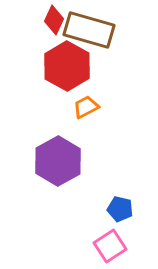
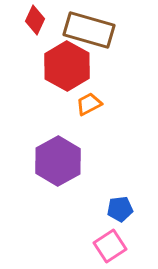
red diamond: moved 19 px left
orange trapezoid: moved 3 px right, 3 px up
blue pentagon: rotated 20 degrees counterclockwise
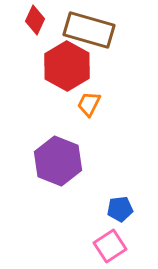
orange trapezoid: rotated 36 degrees counterclockwise
purple hexagon: rotated 9 degrees counterclockwise
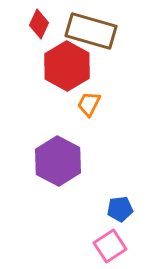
red diamond: moved 4 px right, 4 px down
brown rectangle: moved 2 px right, 1 px down
purple hexagon: rotated 6 degrees clockwise
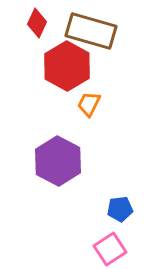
red diamond: moved 2 px left, 1 px up
pink square: moved 3 px down
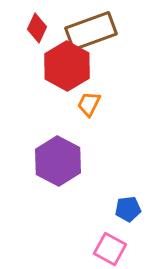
red diamond: moved 5 px down
brown rectangle: rotated 36 degrees counterclockwise
blue pentagon: moved 8 px right
pink square: rotated 28 degrees counterclockwise
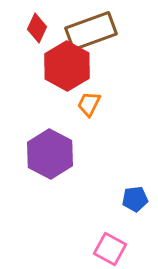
purple hexagon: moved 8 px left, 7 px up
blue pentagon: moved 7 px right, 10 px up
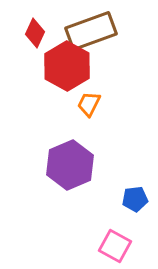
red diamond: moved 2 px left, 5 px down
purple hexagon: moved 20 px right, 11 px down; rotated 9 degrees clockwise
pink square: moved 5 px right, 3 px up
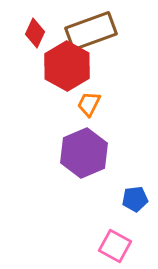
purple hexagon: moved 14 px right, 12 px up
